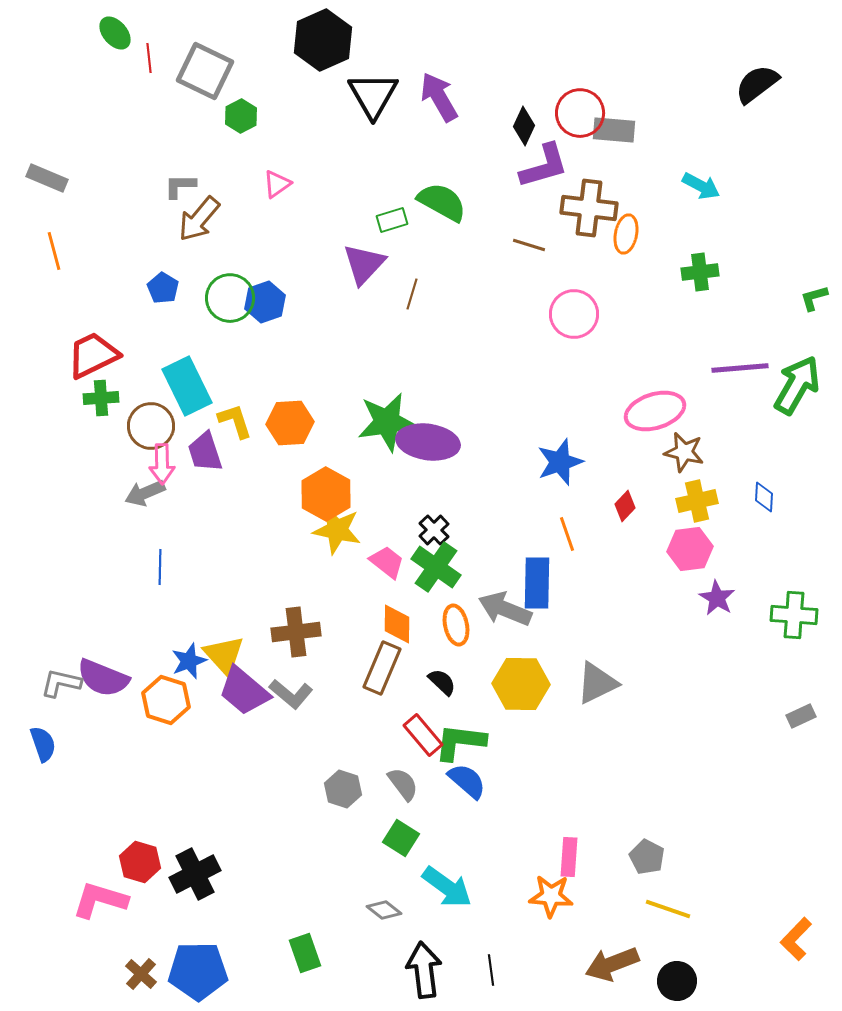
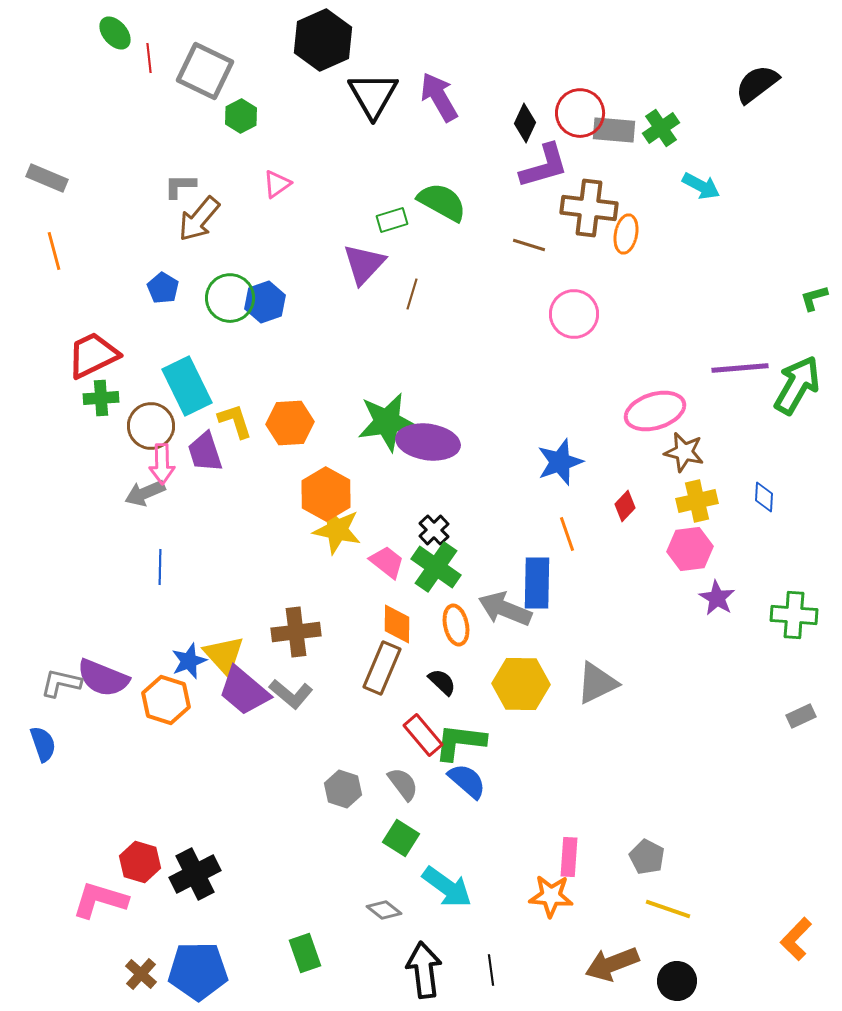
black diamond at (524, 126): moved 1 px right, 3 px up
green cross at (700, 272): moved 39 px left, 144 px up; rotated 27 degrees counterclockwise
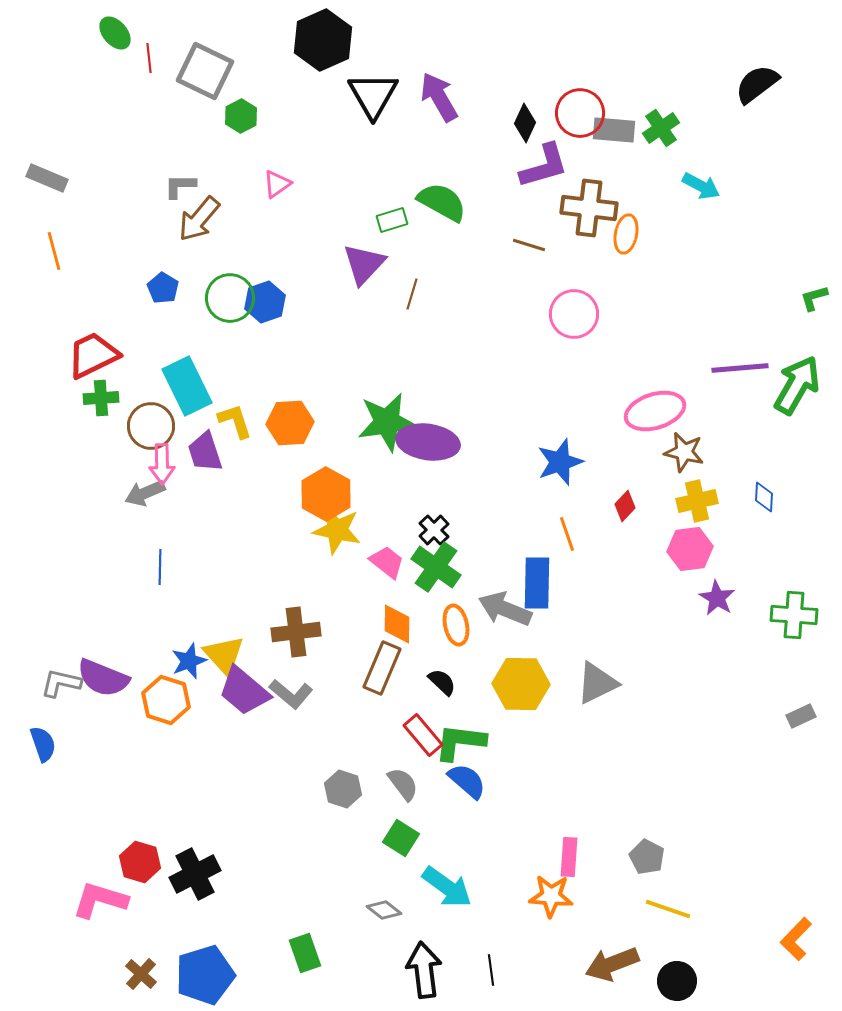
blue pentagon at (198, 971): moved 7 px right, 4 px down; rotated 16 degrees counterclockwise
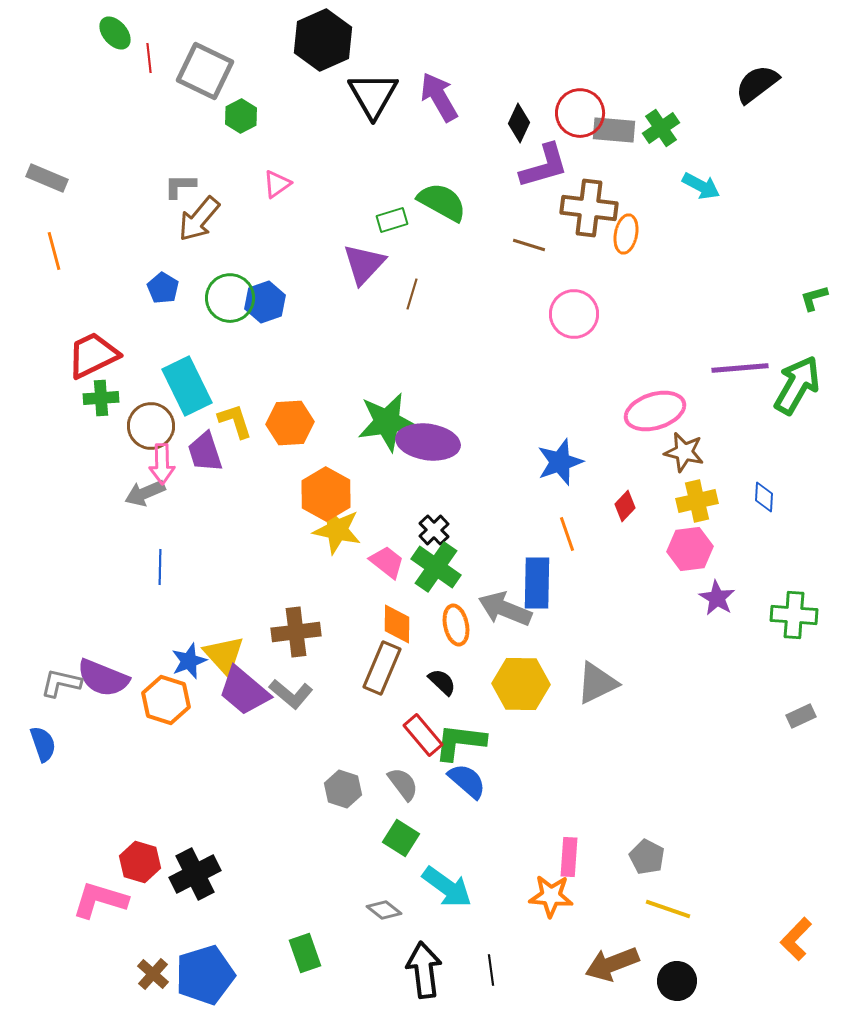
black diamond at (525, 123): moved 6 px left
brown cross at (141, 974): moved 12 px right
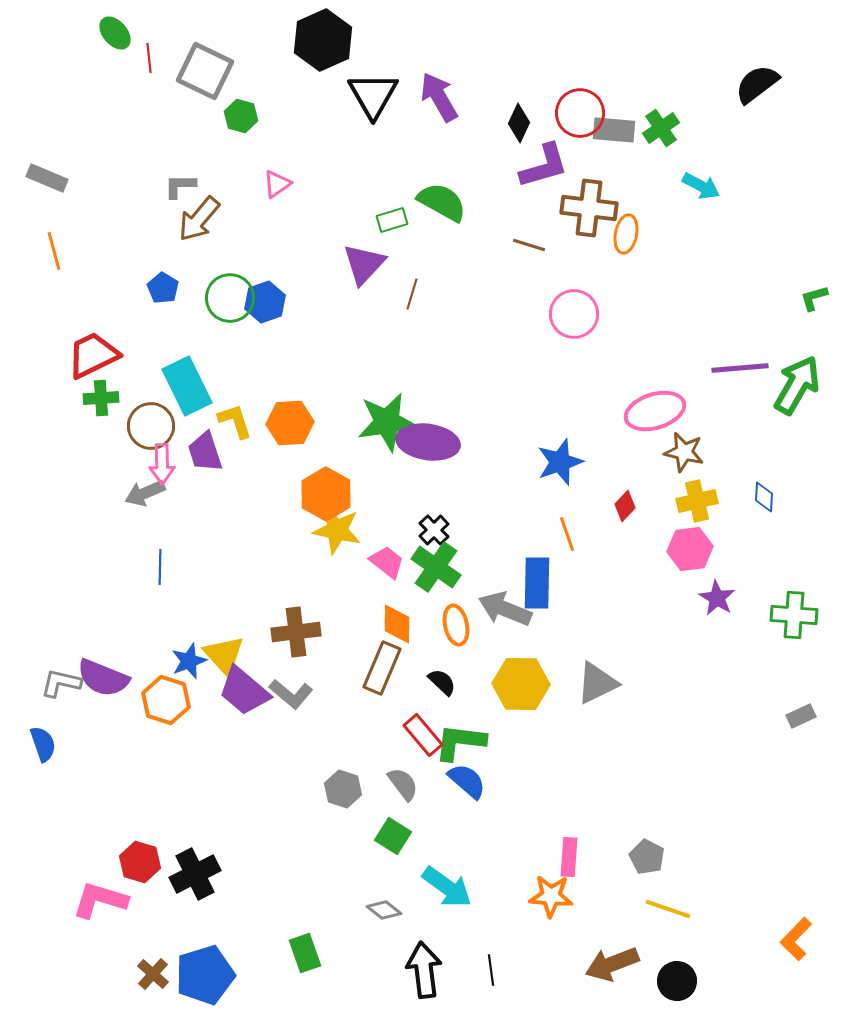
green hexagon at (241, 116): rotated 16 degrees counterclockwise
green square at (401, 838): moved 8 px left, 2 px up
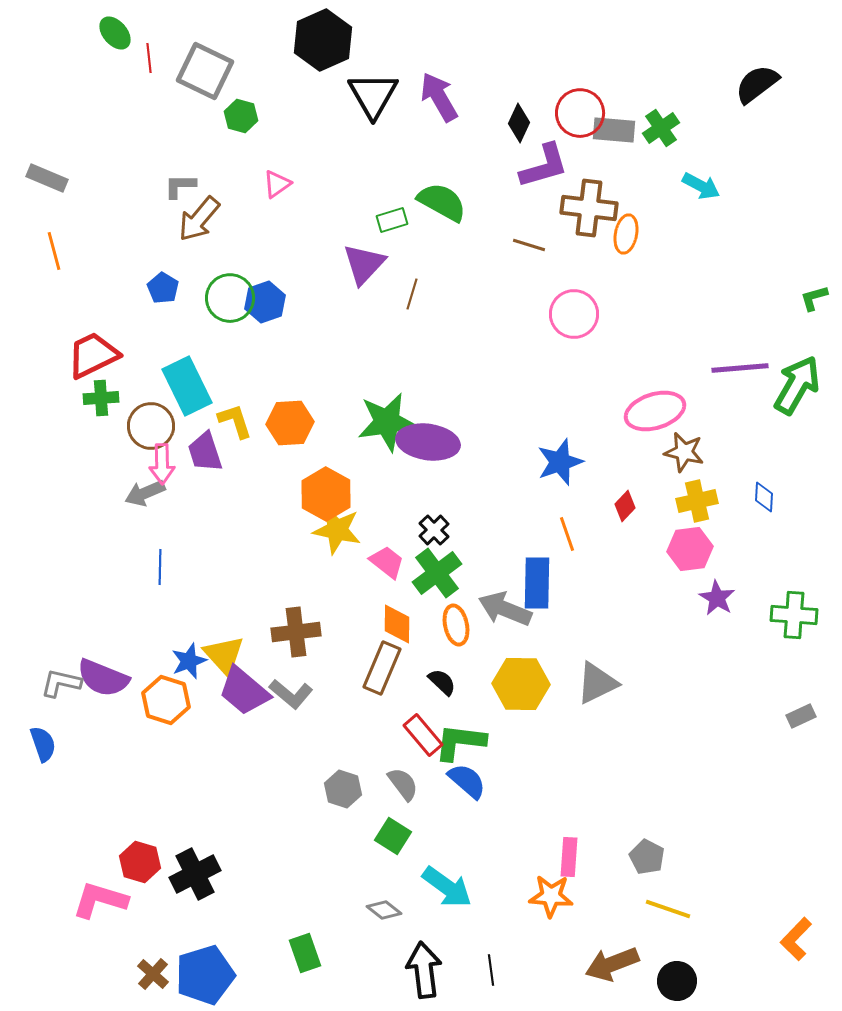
green cross at (436, 567): moved 1 px right, 6 px down; rotated 18 degrees clockwise
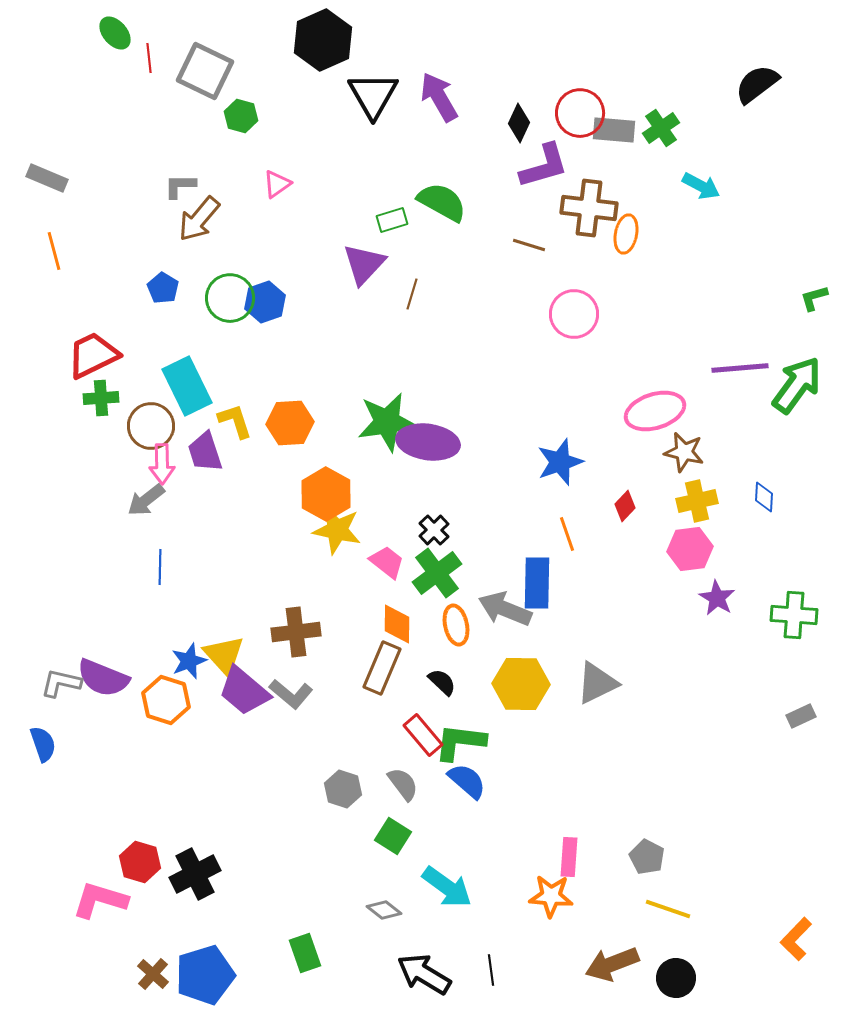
green arrow at (797, 385): rotated 6 degrees clockwise
gray arrow at (145, 493): moved 1 px right, 7 px down; rotated 15 degrees counterclockwise
black arrow at (424, 970): moved 4 px down; rotated 52 degrees counterclockwise
black circle at (677, 981): moved 1 px left, 3 px up
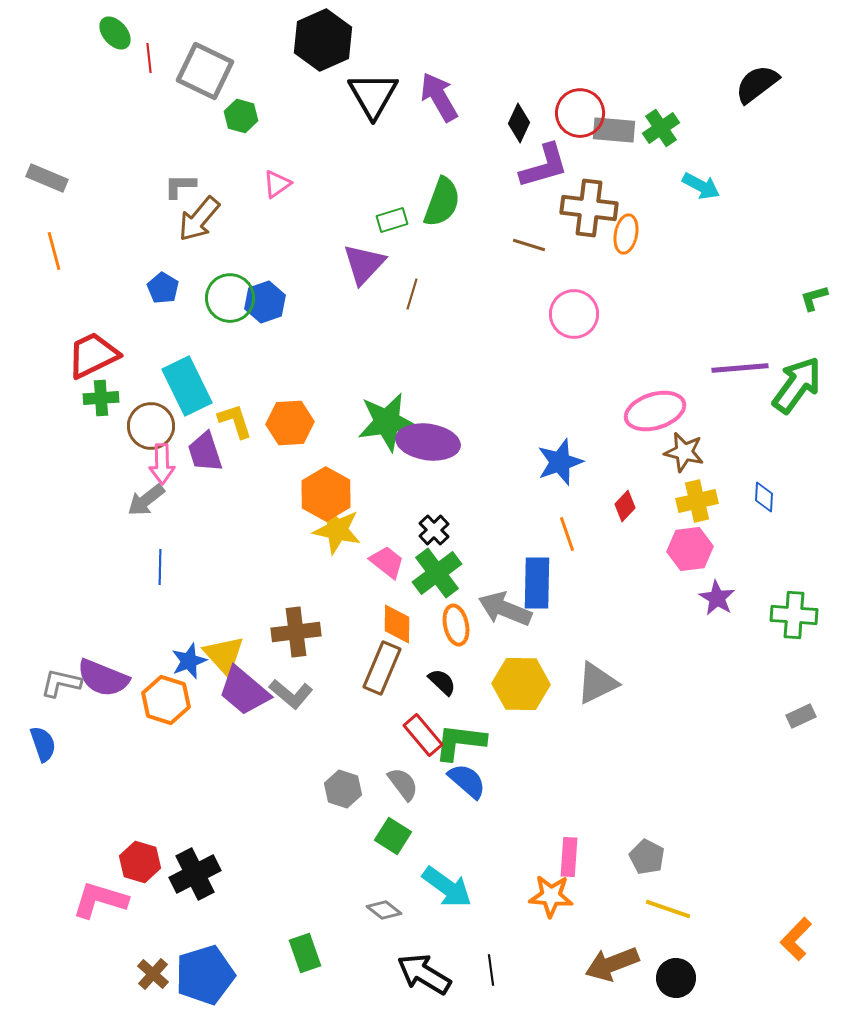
green semicircle at (442, 202): rotated 81 degrees clockwise
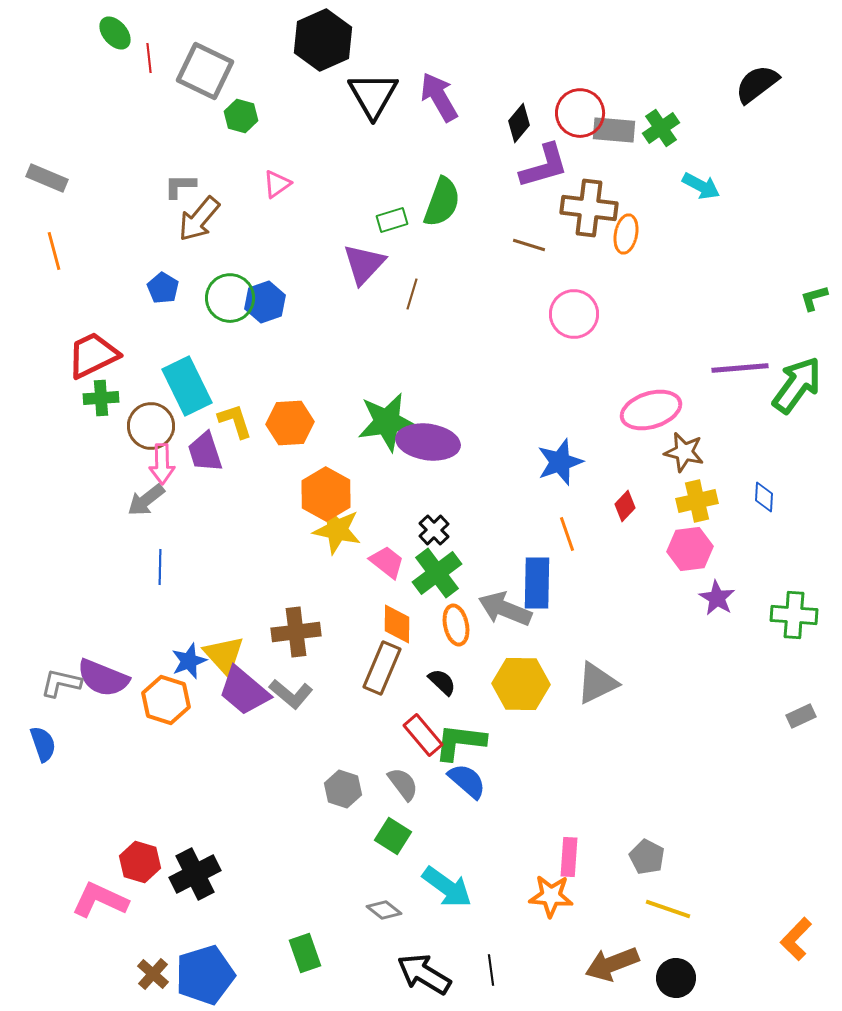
black diamond at (519, 123): rotated 15 degrees clockwise
pink ellipse at (655, 411): moved 4 px left, 1 px up
pink L-shape at (100, 900): rotated 8 degrees clockwise
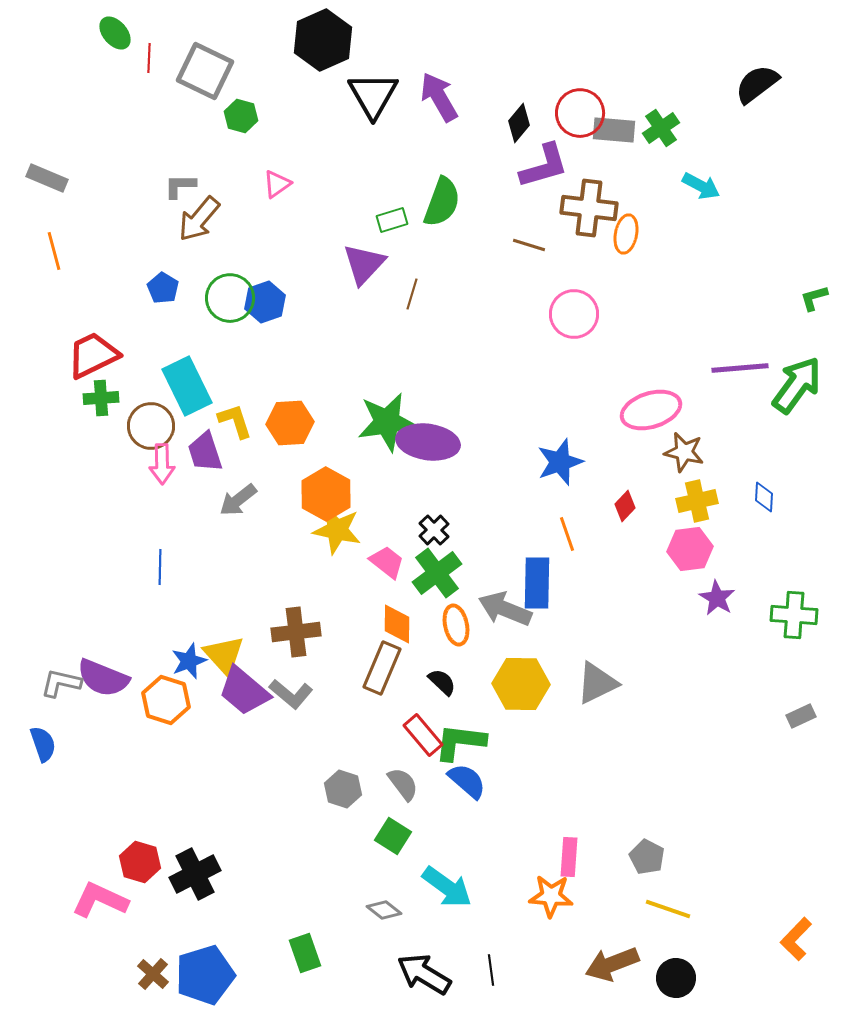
red line at (149, 58): rotated 8 degrees clockwise
gray arrow at (146, 500): moved 92 px right
